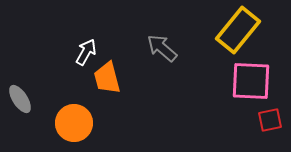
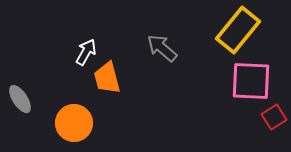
red square: moved 4 px right, 3 px up; rotated 20 degrees counterclockwise
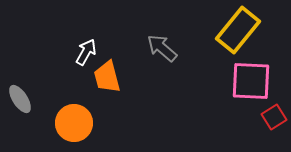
orange trapezoid: moved 1 px up
